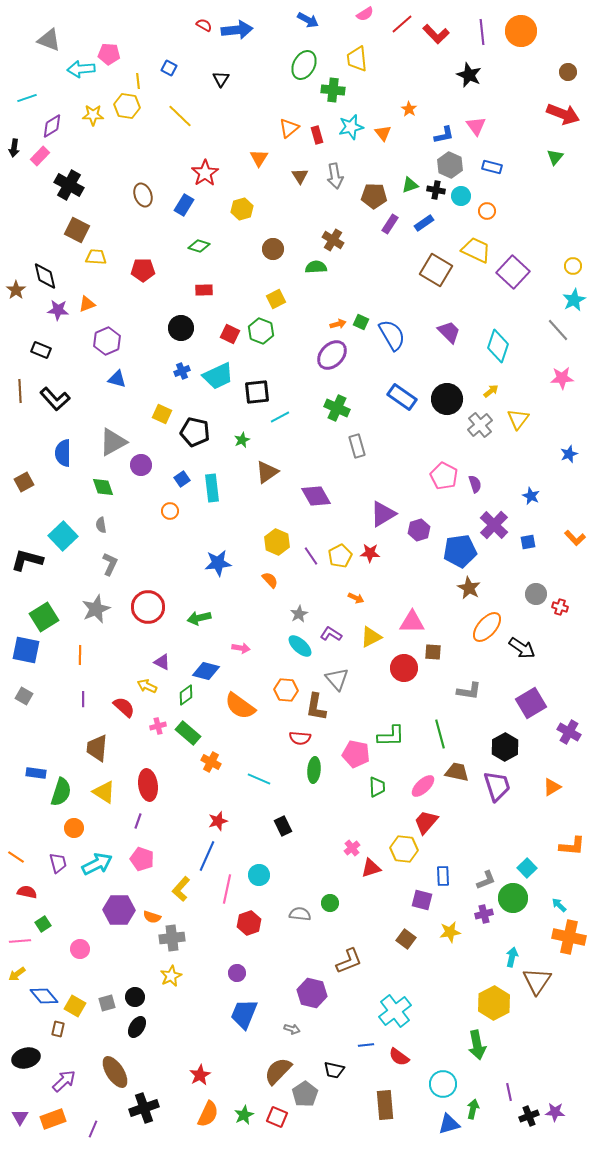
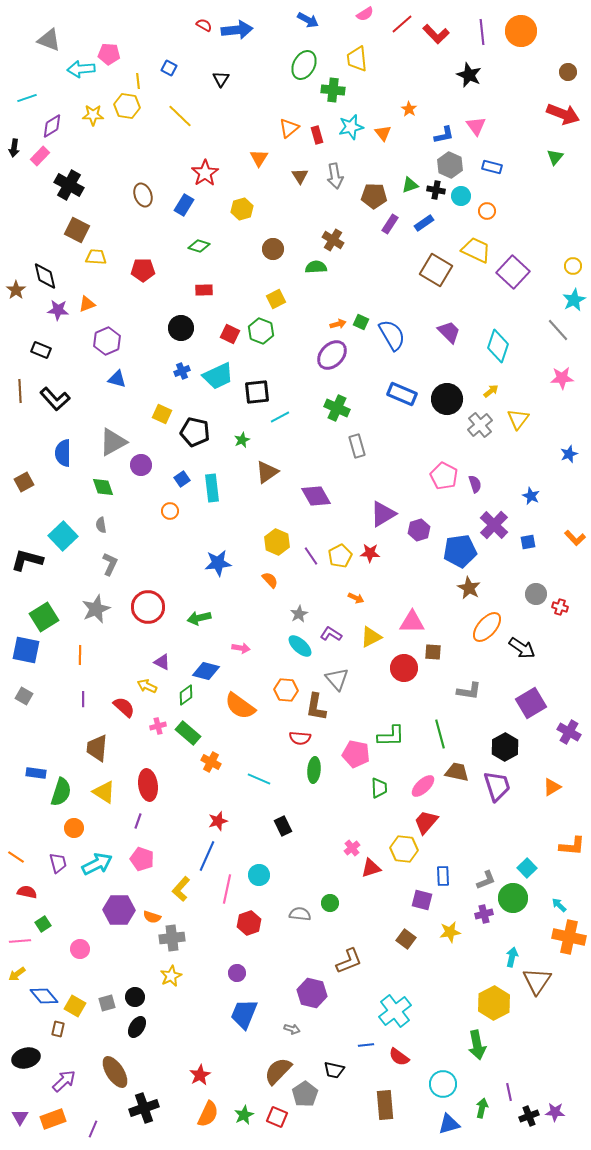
blue rectangle at (402, 397): moved 3 px up; rotated 12 degrees counterclockwise
green trapezoid at (377, 787): moved 2 px right, 1 px down
green arrow at (473, 1109): moved 9 px right, 1 px up
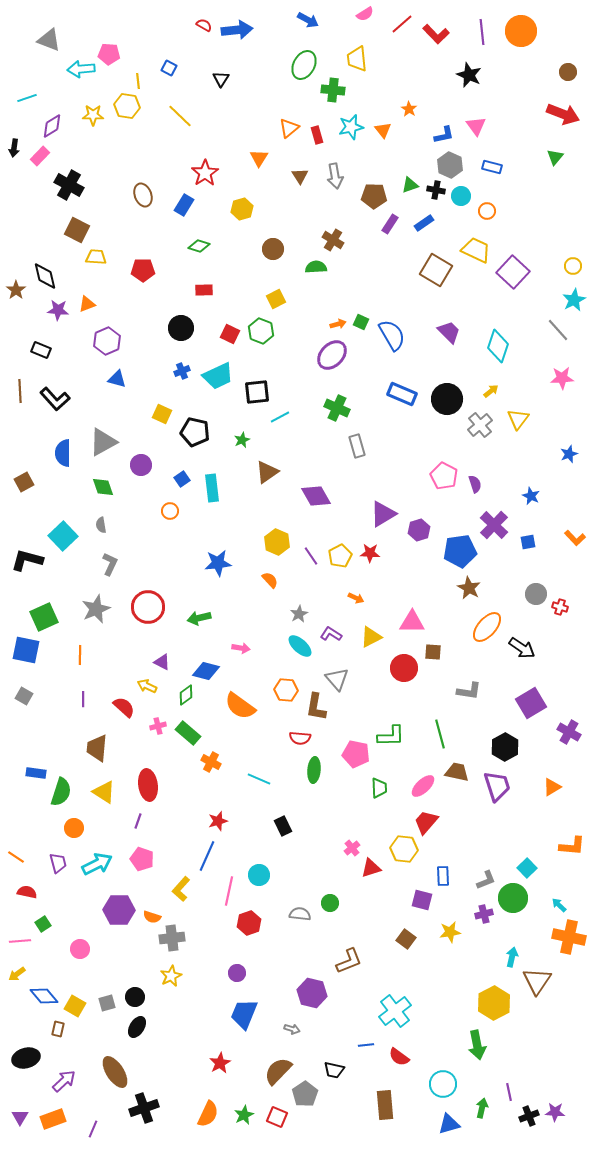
orange triangle at (383, 133): moved 3 px up
gray triangle at (113, 442): moved 10 px left
green square at (44, 617): rotated 8 degrees clockwise
pink line at (227, 889): moved 2 px right, 2 px down
red star at (200, 1075): moved 20 px right, 12 px up
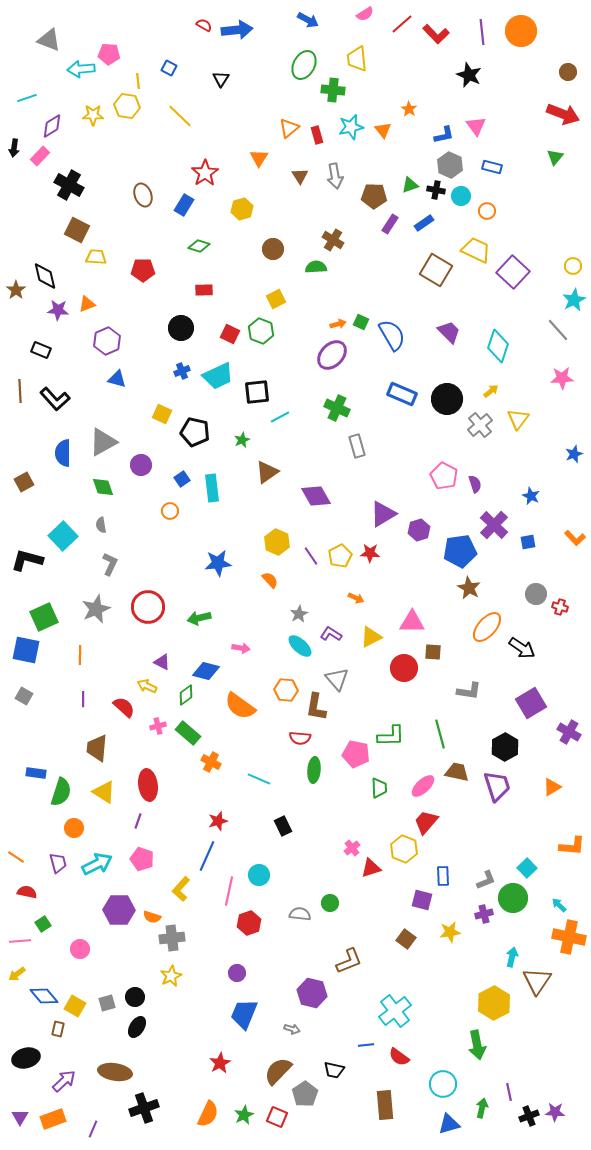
blue star at (569, 454): moved 5 px right
yellow hexagon at (404, 849): rotated 16 degrees clockwise
brown ellipse at (115, 1072): rotated 48 degrees counterclockwise
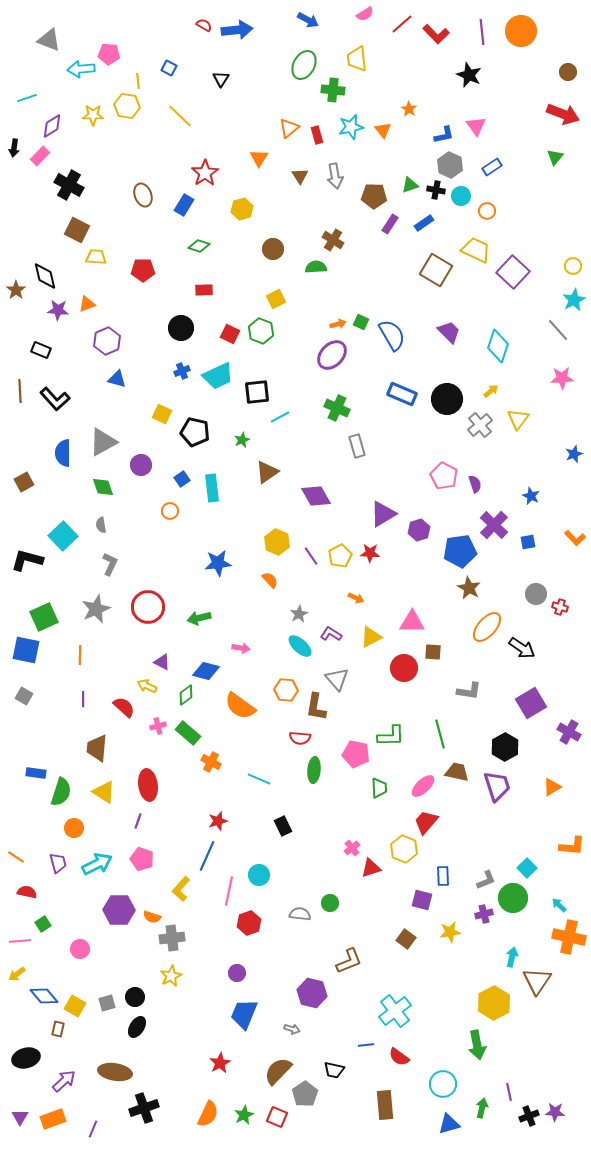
blue rectangle at (492, 167): rotated 48 degrees counterclockwise
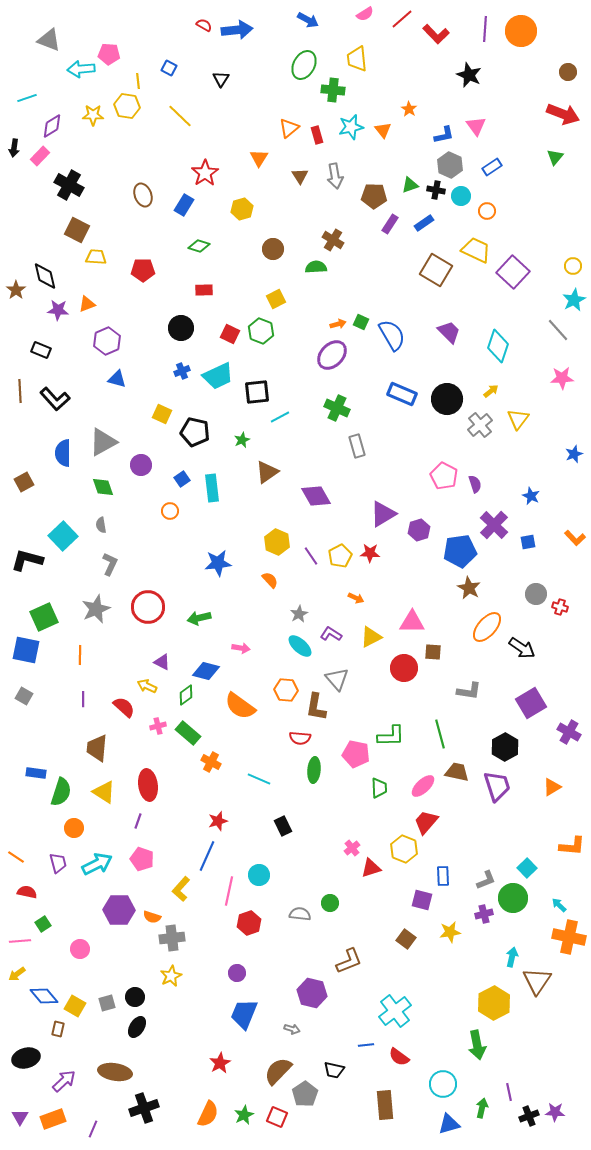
red line at (402, 24): moved 5 px up
purple line at (482, 32): moved 3 px right, 3 px up; rotated 10 degrees clockwise
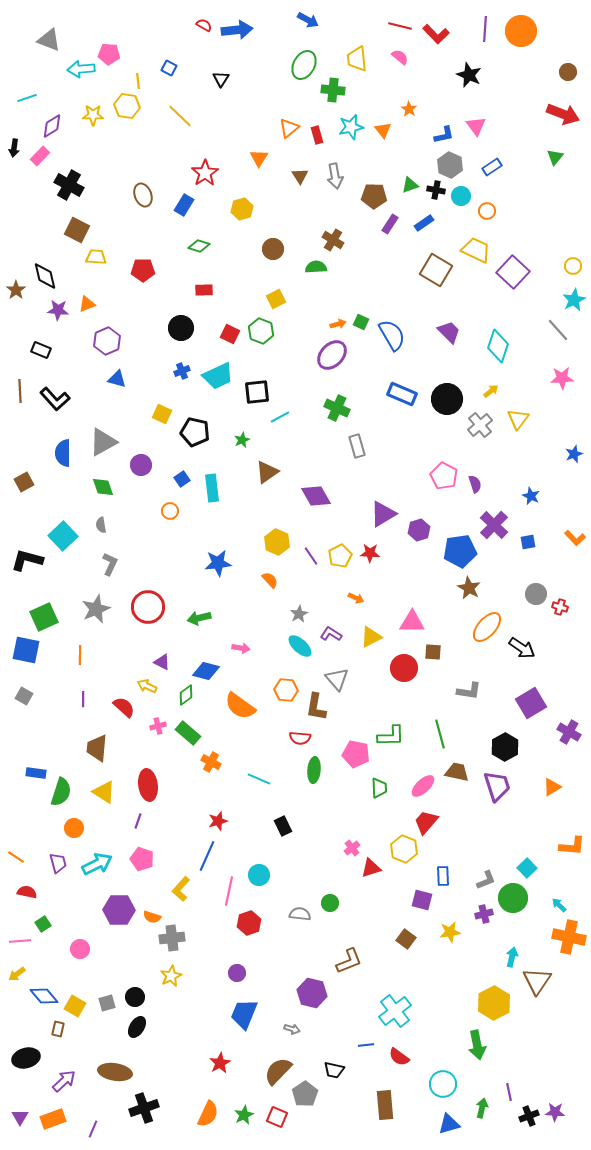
pink semicircle at (365, 14): moved 35 px right, 43 px down; rotated 108 degrees counterclockwise
red line at (402, 19): moved 2 px left, 7 px down; rotated 55 degrees clockwise
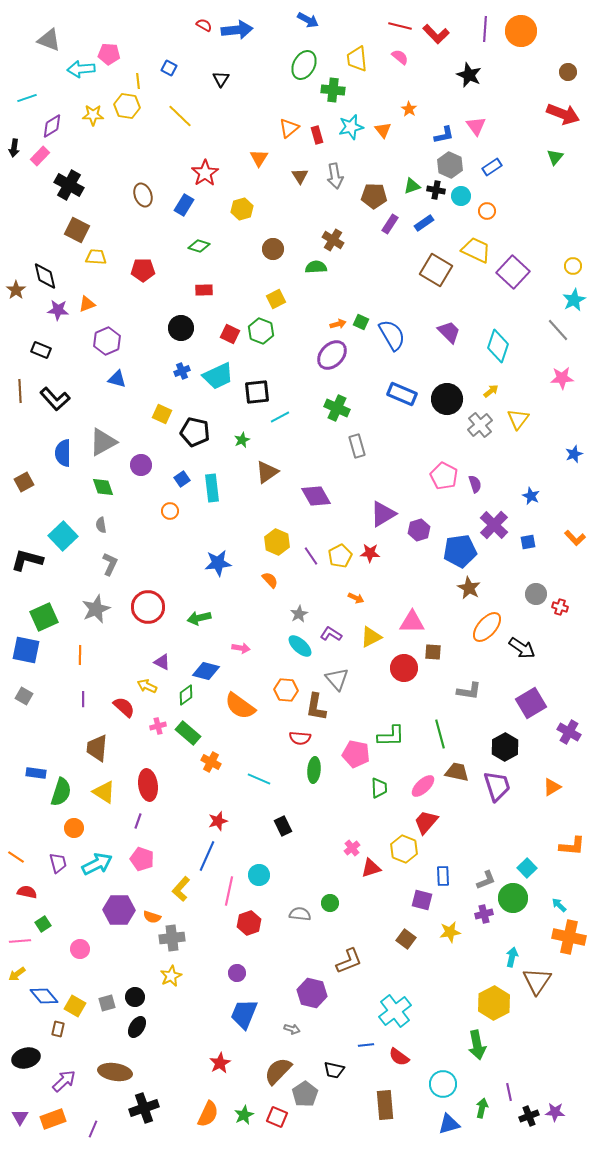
green triangle at (410, 185): moved 2 px right, 1 px down
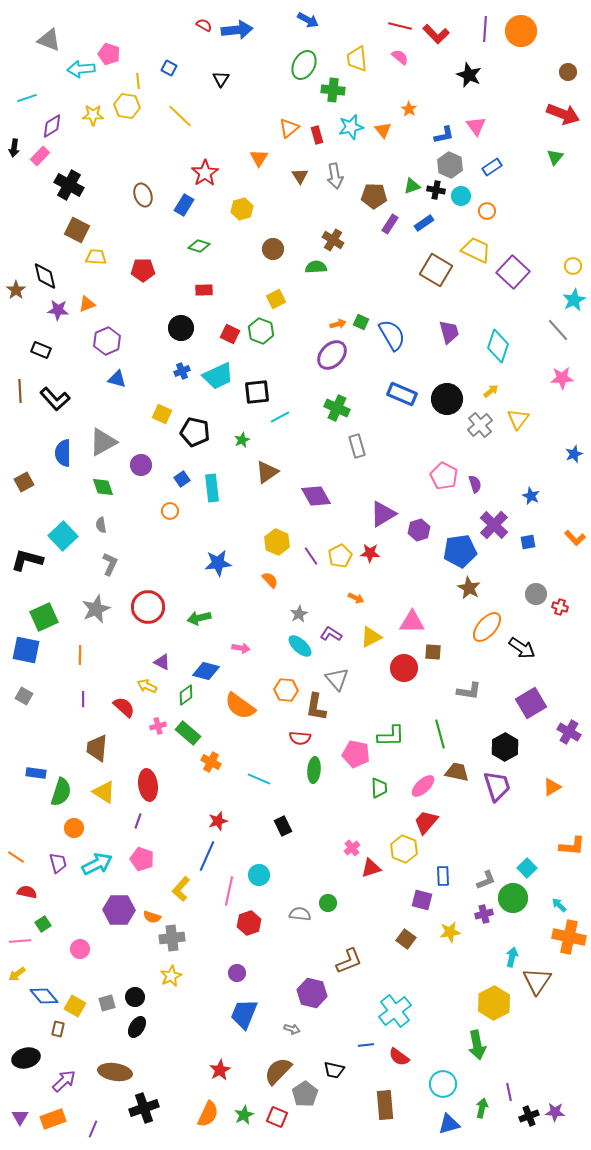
pink pentagon at (109, 54): rotated 15 degrees clockwise
purple trapezoid at (449, 332): rotated 30 degrees clockwise
green circle at (330, 903): moved 2 px left
red star at (220, 1063): moved 7 px down
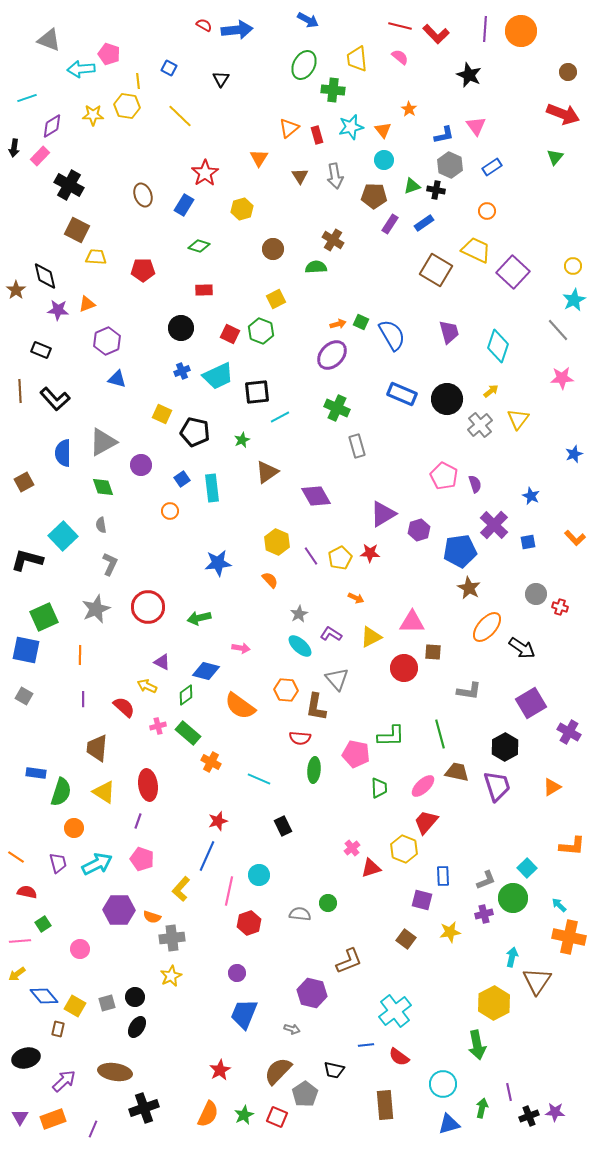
cyan circle at (461, 196): moved 77 px left, 36 px up
yellow pentagon at (340, 556): moved 2 px down
